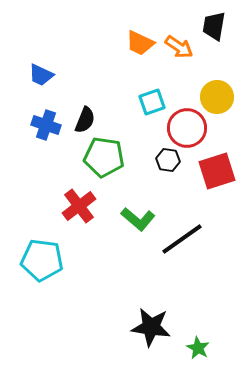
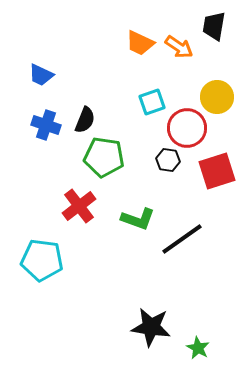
green L-shape: rotated 20 degrees counterclockwise
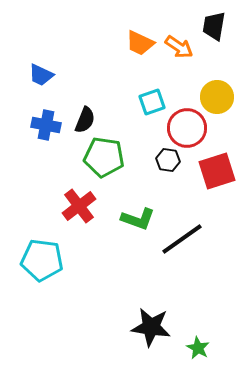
blue cross: rotated 8 degrees counterclockwise
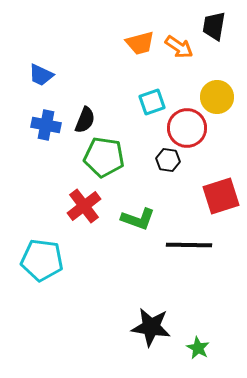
orange trapezoid: rotated 40 degrees counterclockwise
red square: moved 4 px right, 25 px down
red cross: moved 5 px right
black line: moved 7 px right, 6 px down; rotated 36 degrees clockwise
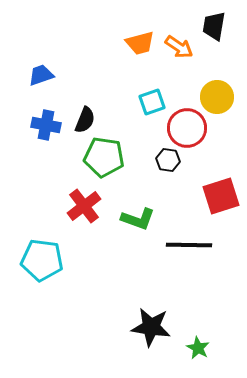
blue trapezoid: rotated 136 degrees clockwise
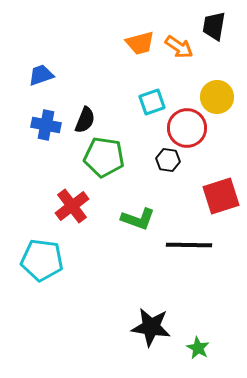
red cross: moved 12 px left
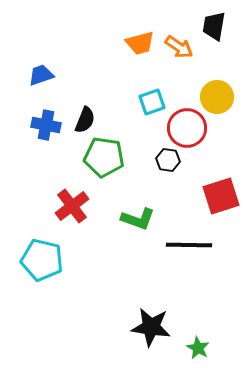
cyan pentagon: rotated 6 degrees clockwise
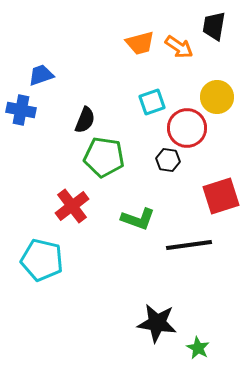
blue cross: moved 25 px left, 15 px up
black line: rotated 9 degrees counterclockwise
black star: moved 6 px right, 4 px up
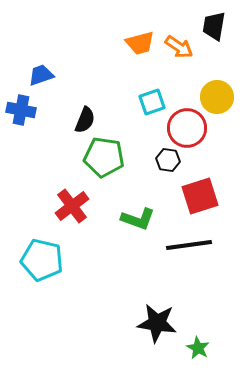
red square: moved 21 px left
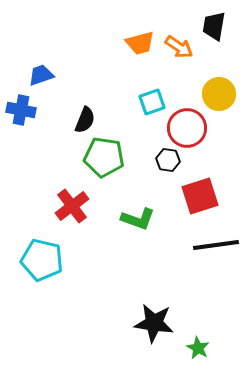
yellow circle: moved 2 px right, 3 px up
black line: moved 27 px right
black star: moved 3 px left
